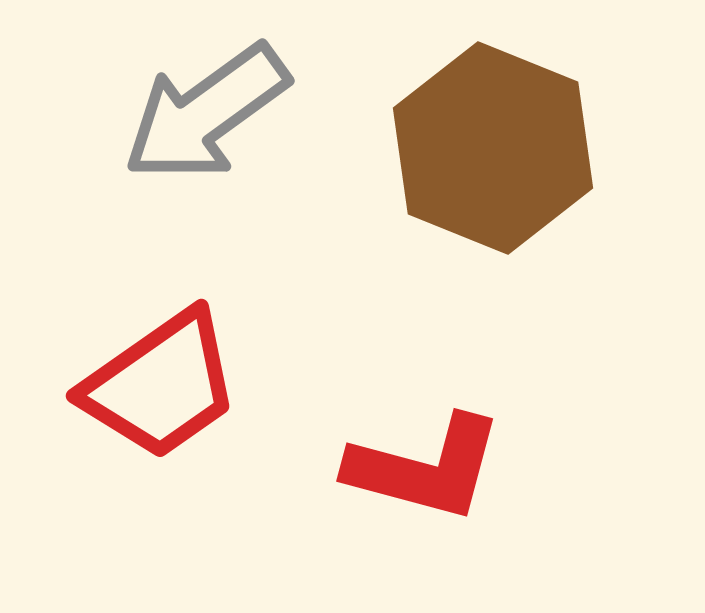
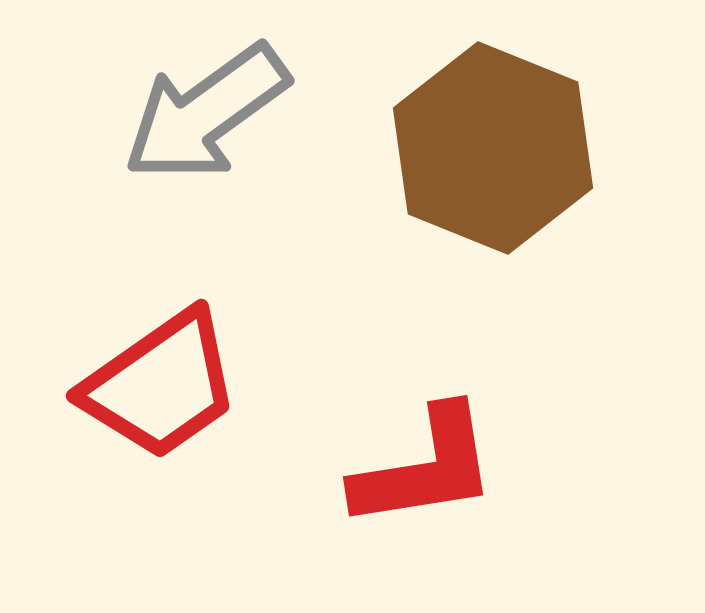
red L-shape: rotated 24 degrees counterclockwise
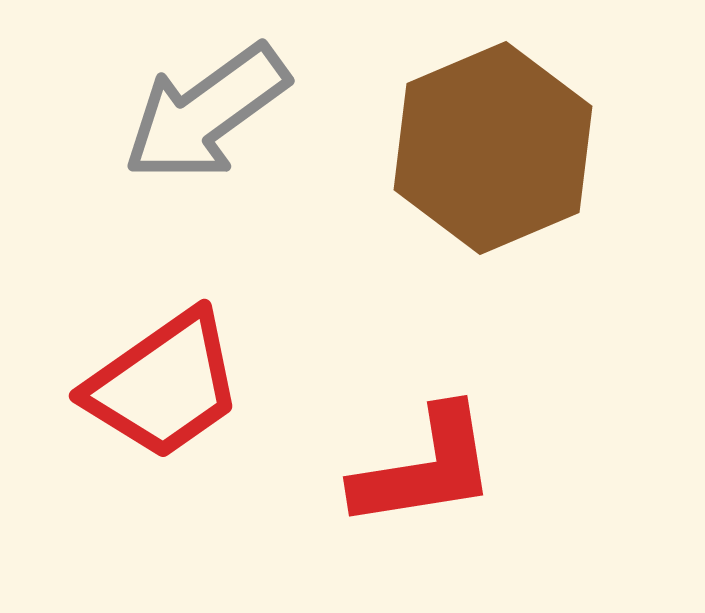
brown hexagon: rotated 15 degrees clockwise
red trapezoid: moved 3 px right
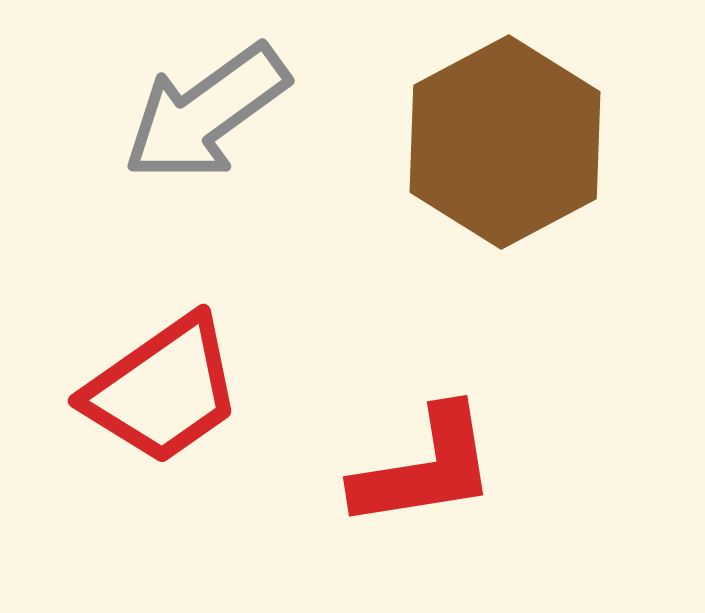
brown hexagon: moved 12 px right, 6 px up; rotated 5 degrees counterclockwise
red trapezoid: moved 1 px left, 5 px down
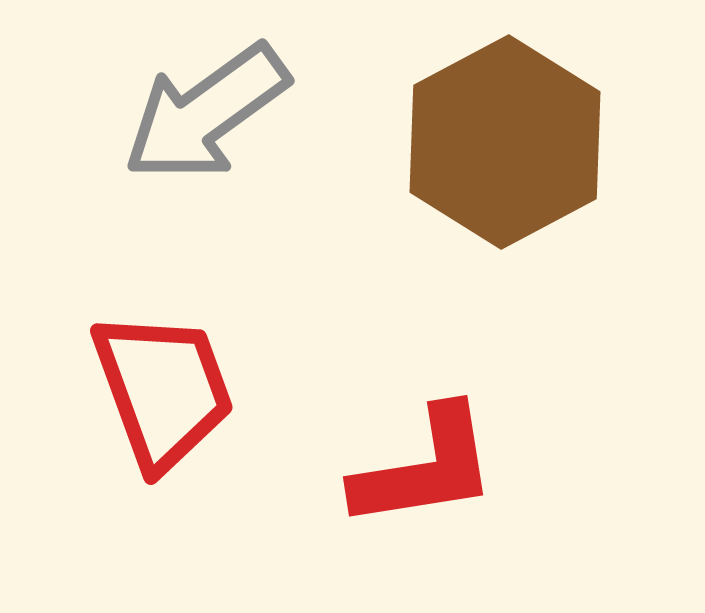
red trapezoid: rotated 75 degrees counterclockwise
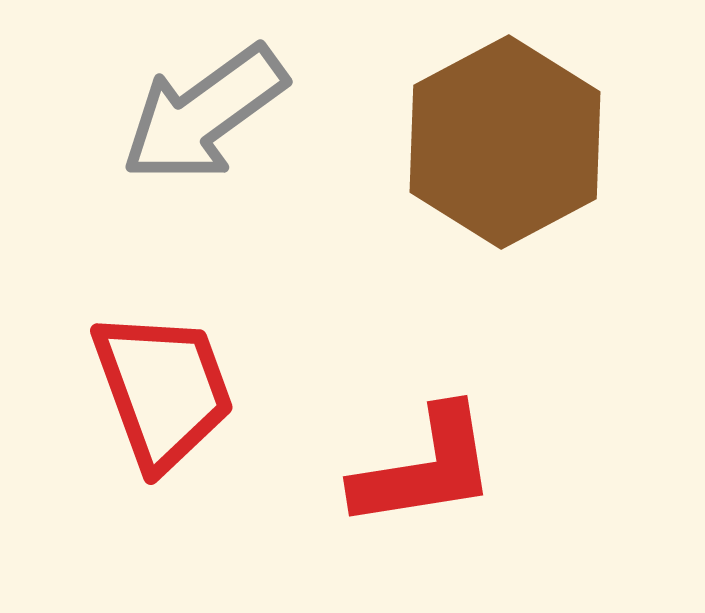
gray arrow: moved 2 px left, 1 px down
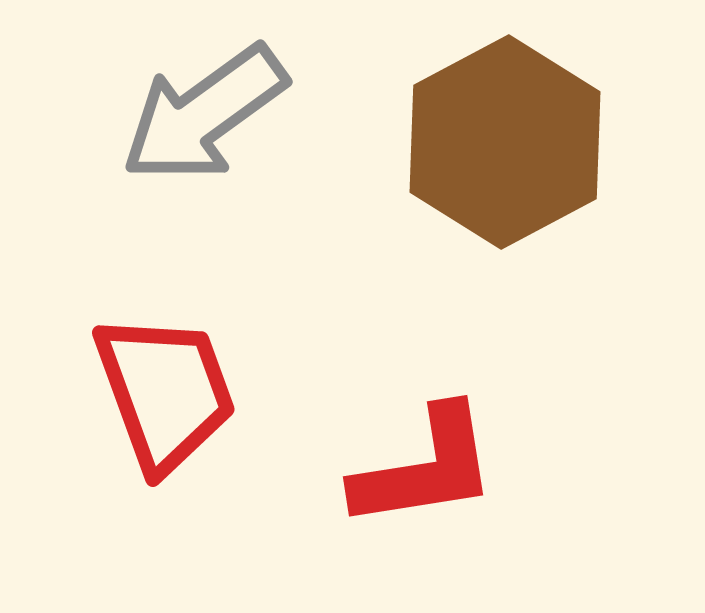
red trapezoid: moved 2 px right, 2 px down
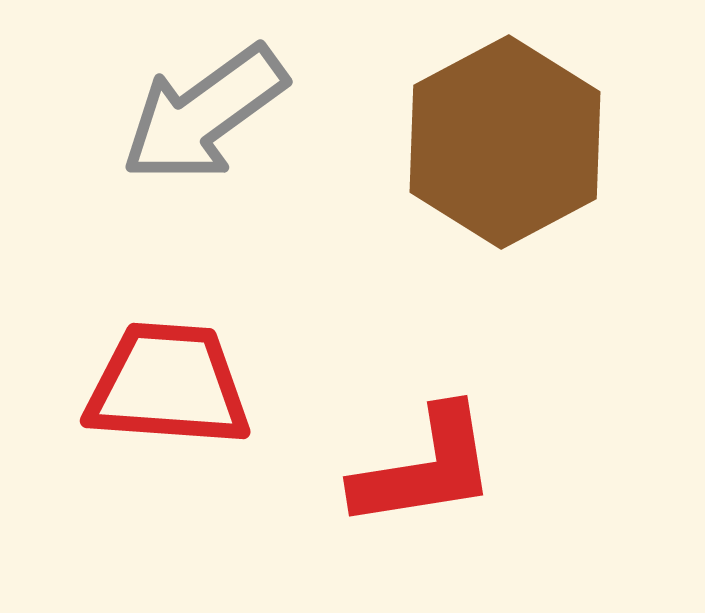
red trapezoid: moved 3 px right, 7 px up; rotated 66 degrees counterclockwise
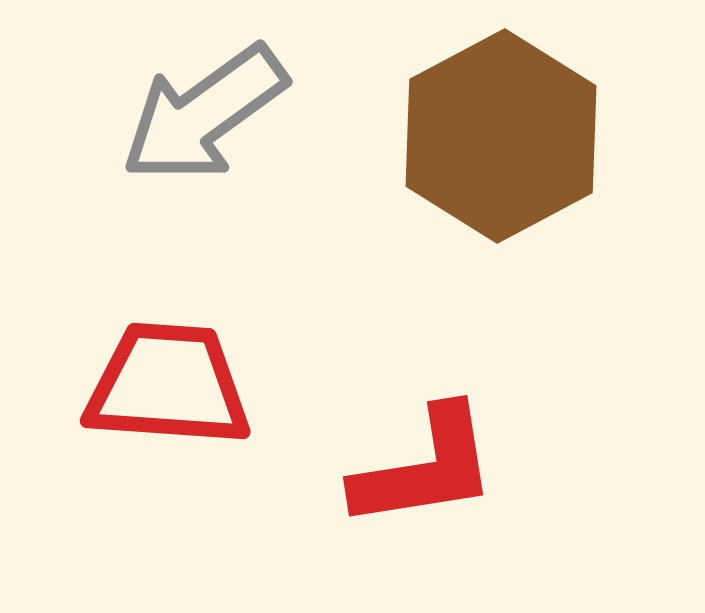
brown hexagon: moved 4 px left, 6 px up
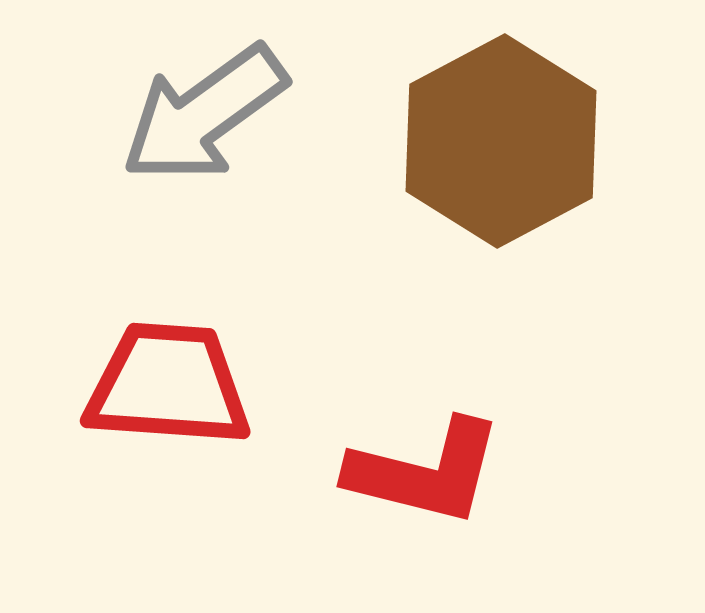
brown hexagon: moved 5 px down
red L-shape: moved 4 px down; rotated 23 degrees clockwise
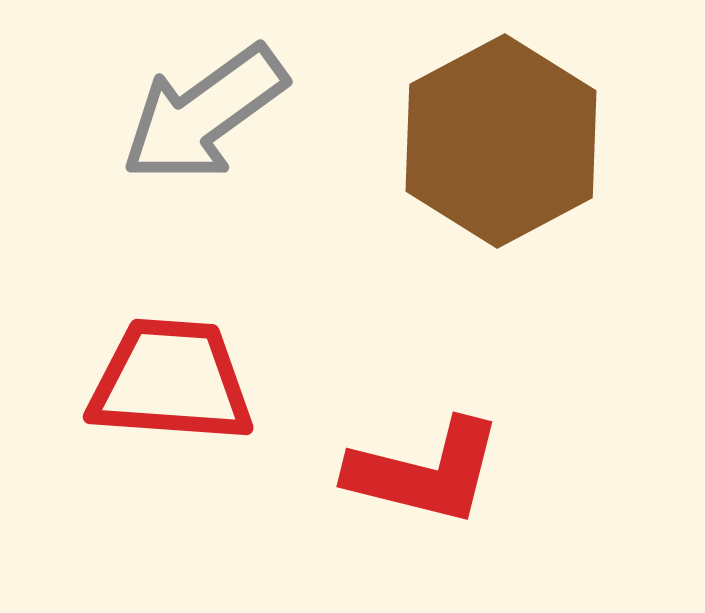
red trapezoid: moved 3 px right, 4 px up
